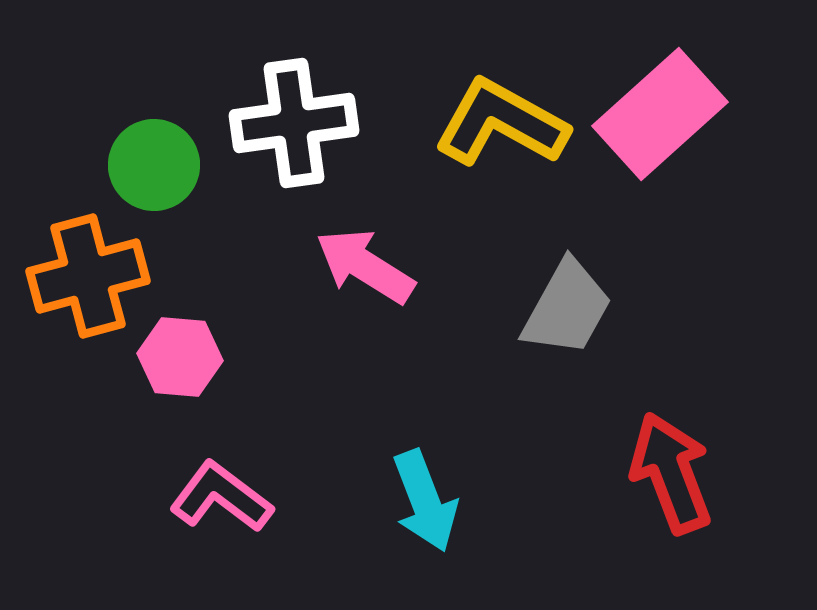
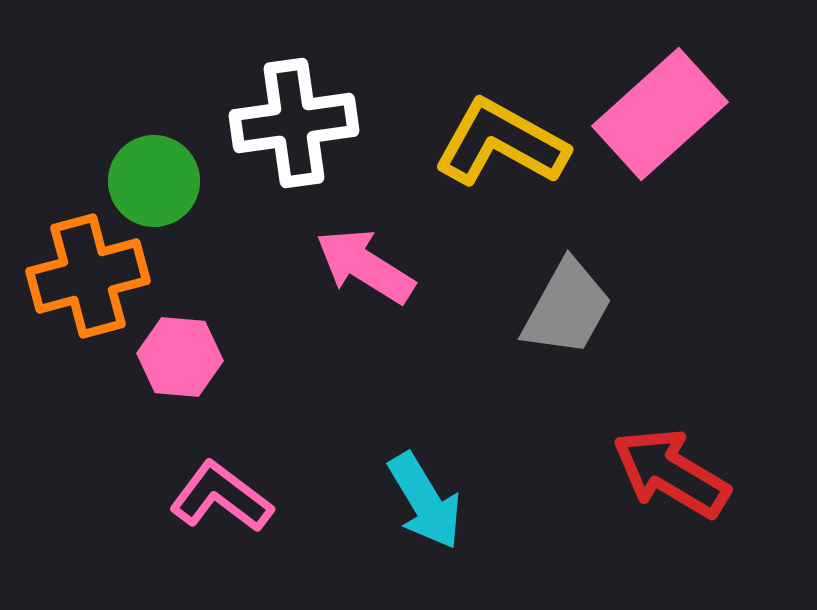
yellow L-shape: moved 20 px down
green circle: moved 16 px down
red arrow: rotated 38 degrees counterclockwise
cyan arrow: rotated 10 degrees counterclockwise
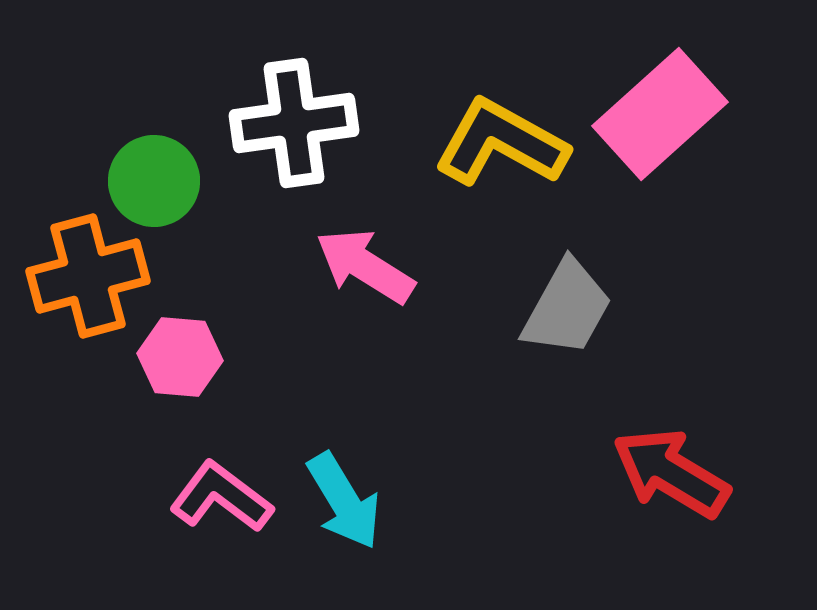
cyan arrow: moved 81 px left
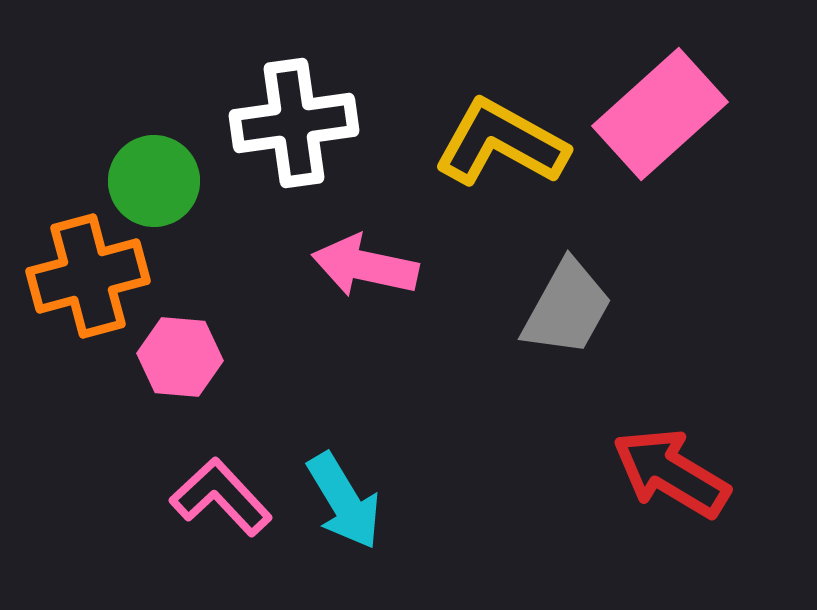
pink arrow: rotated 20 degrees counterclockwise
pink L-shape: rotated 10 degrees clockwise
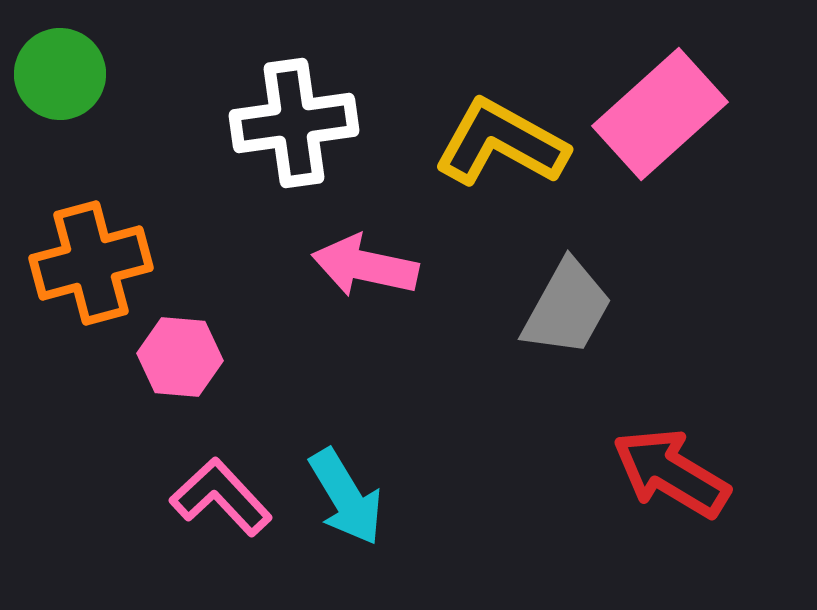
green circle: moved 94 px left, 107 px up
orange cross: moved 3 px right, 13 px up
cyan arrow: moved 2 px right, 4 px up
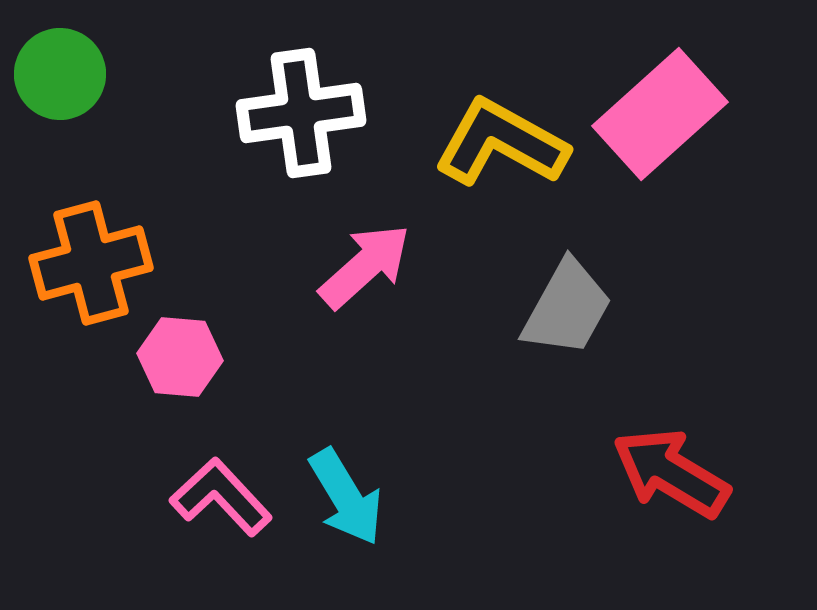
white cross: moved 7 px right, 10 px up
pink arrow: rotated 126 degrees clockwise
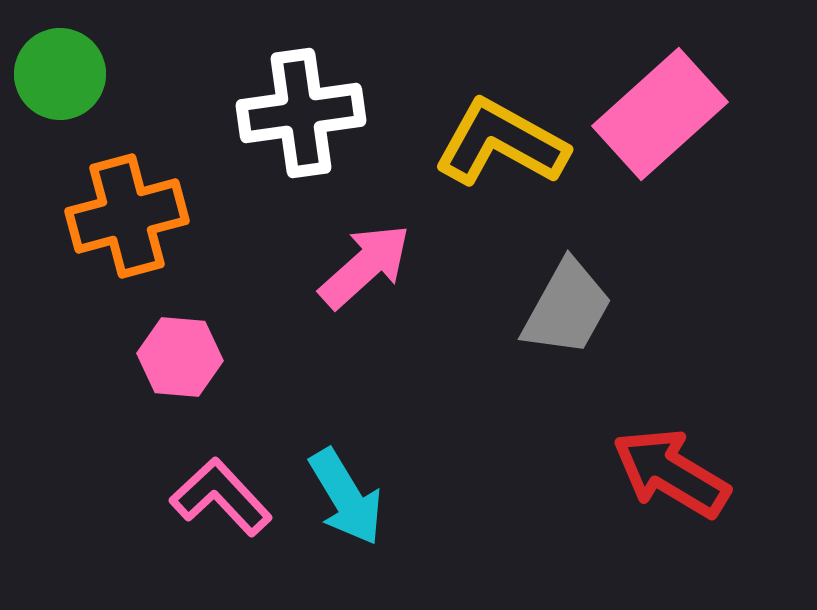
orange cross: moved 36 px right, 47 px up
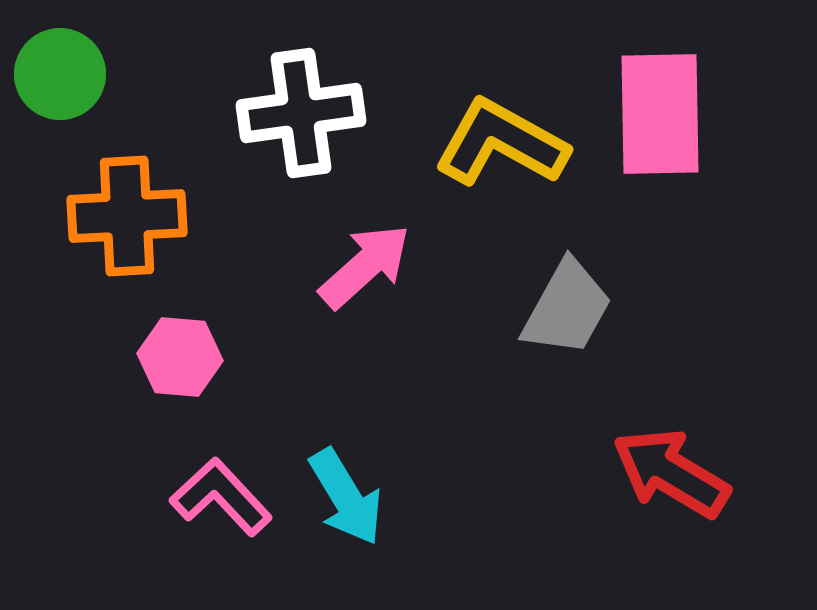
pink rectangle: rotated 49 degrees counterclockwise
orange cross: rotated 12 degrees clockwise
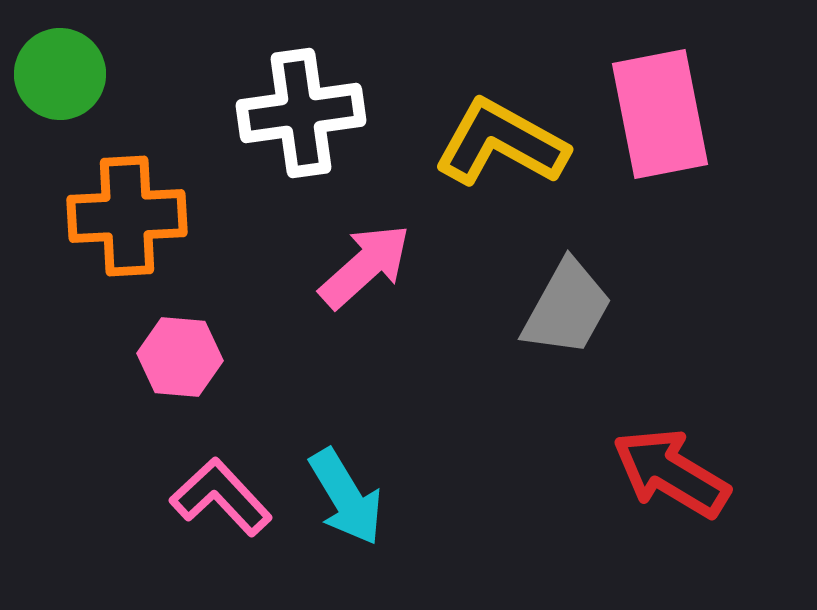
pink rectangle: rotated 10 degrees counterclockwise
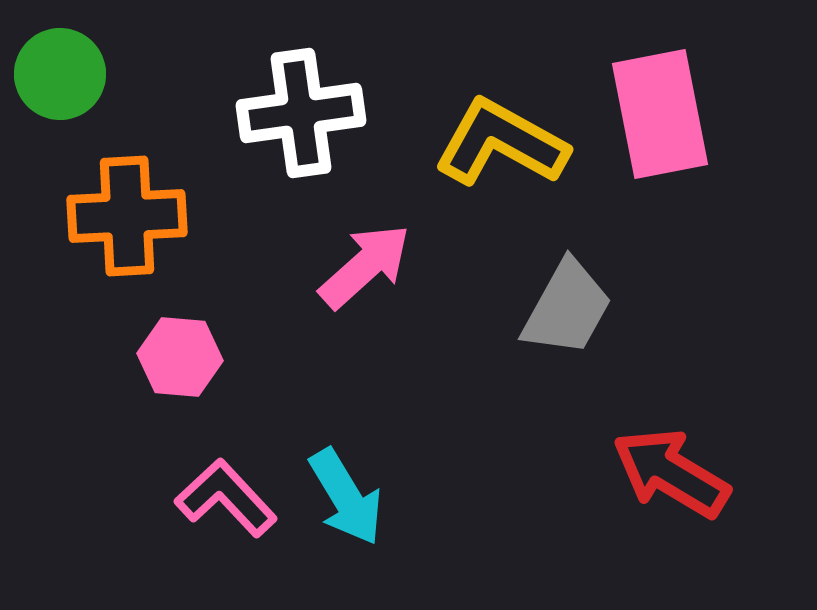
pink L-shape: moved 5 px right, 1 px down
